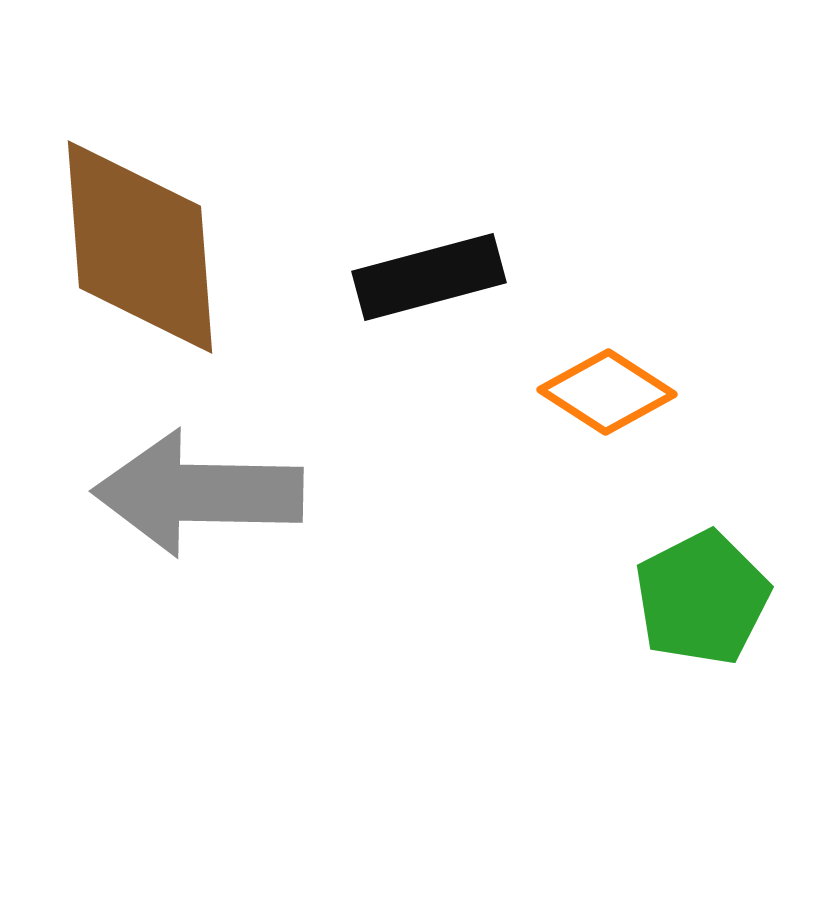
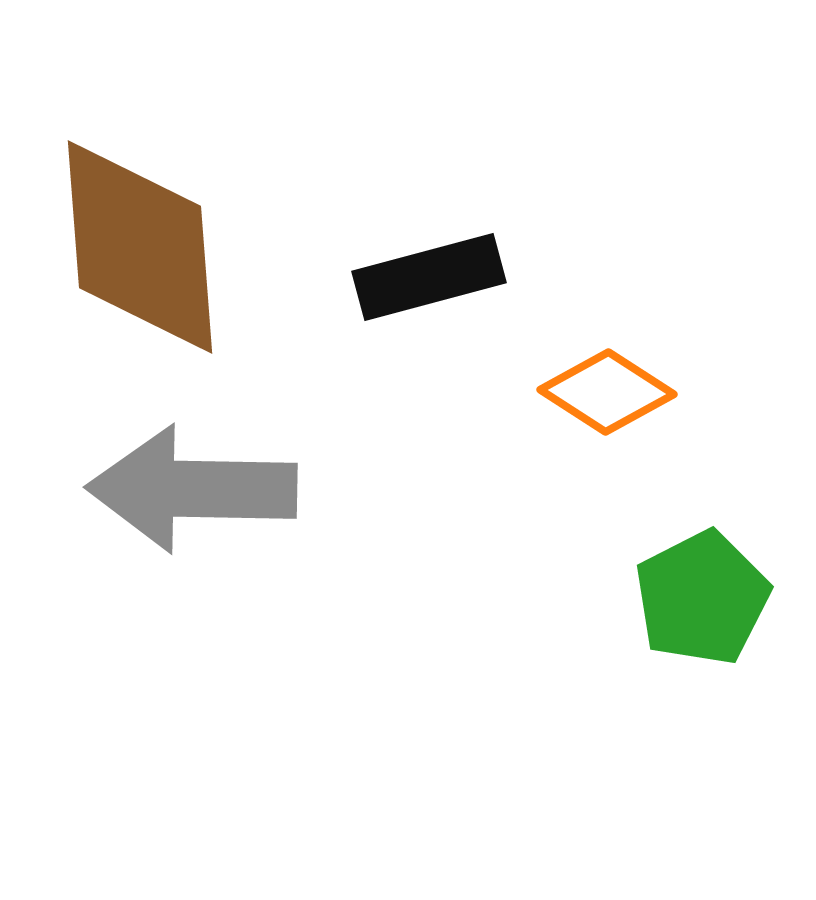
gray arrow: moved 6 px left, 4 px up
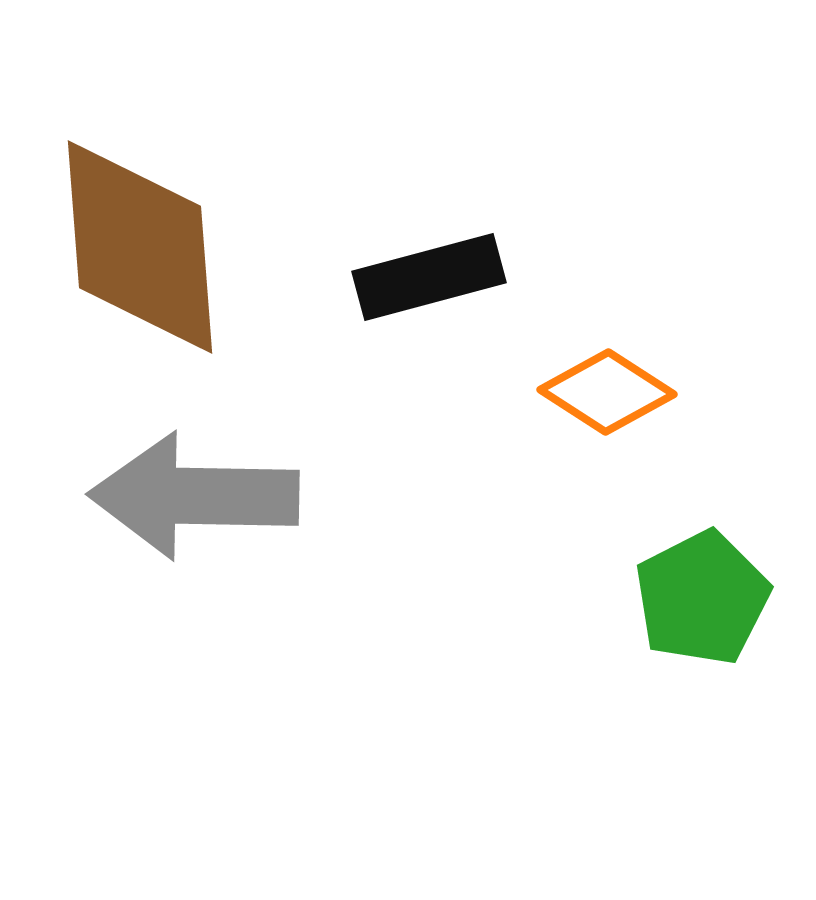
gray arrow: moved 2 px right, 7 px down
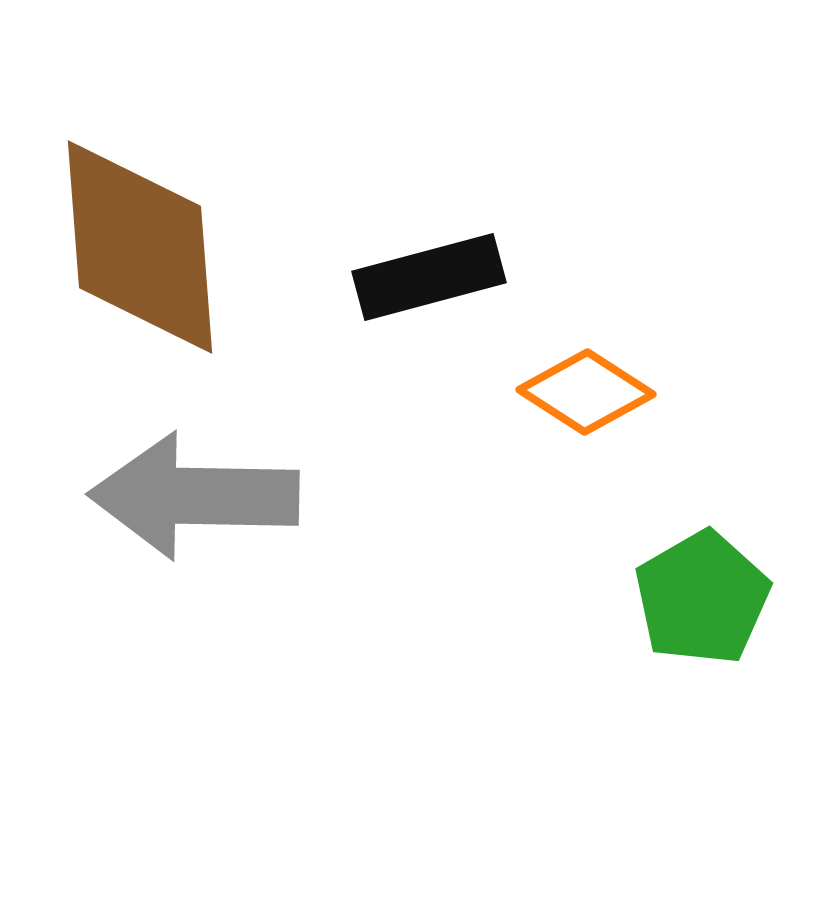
orange diamond: moved 21 px left
green pentagon: rotated 3 degrees counterclockwise
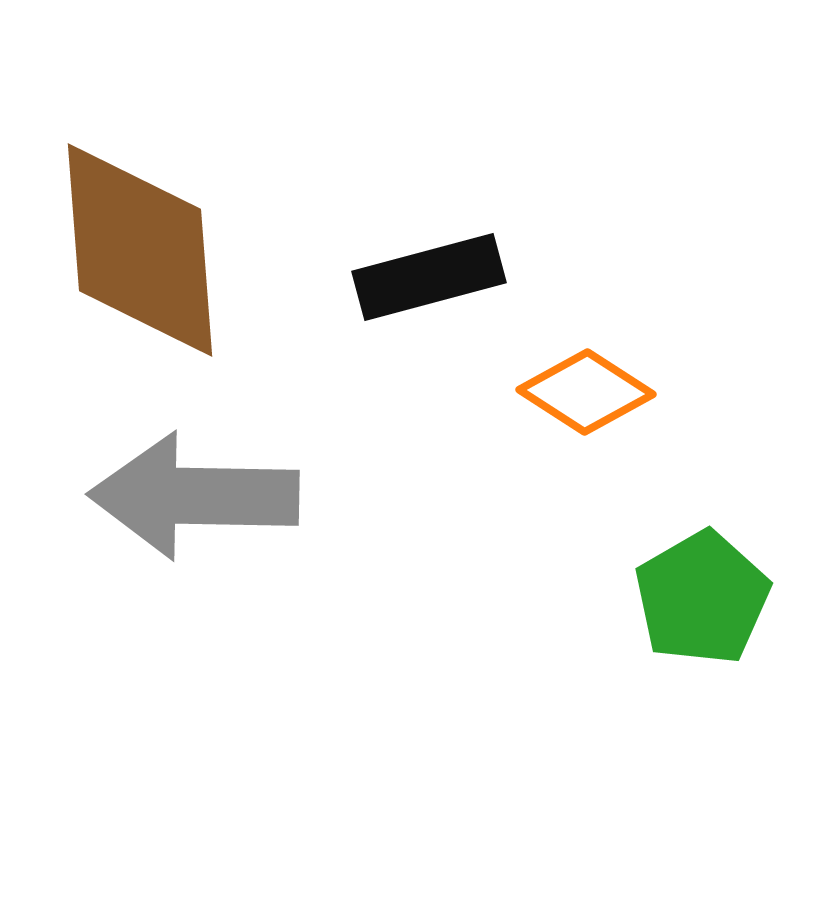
brown diamond: moved 3 px down
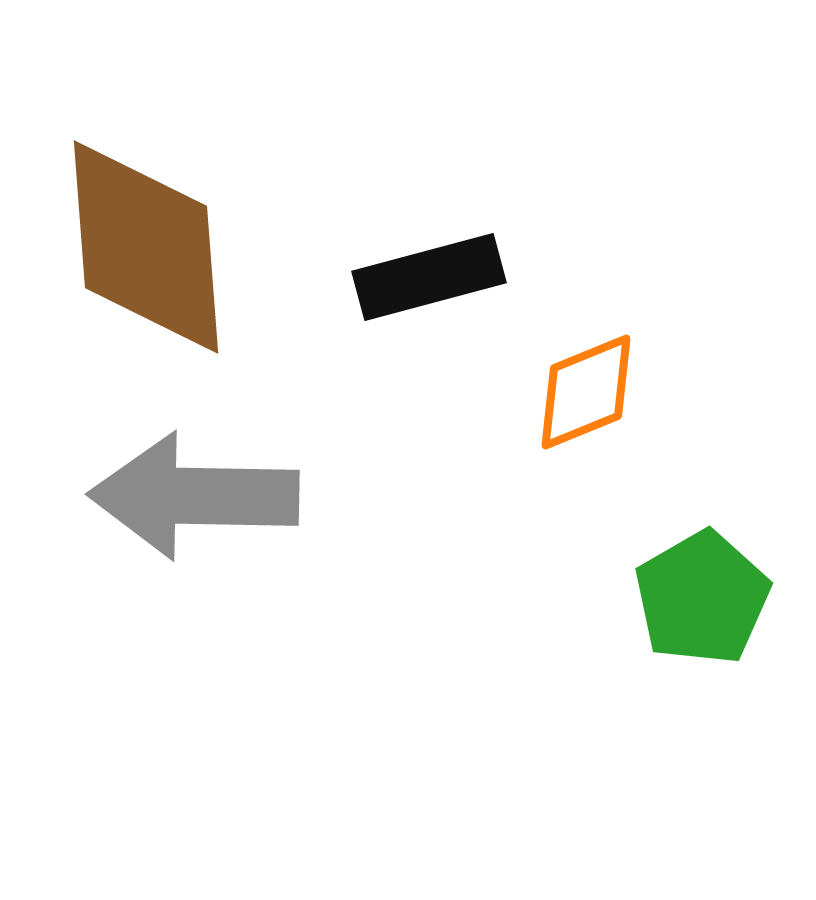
brown diamond: moved 6 px right, 3 px up
orange diamond: rotated 55 degrees counterclockwise
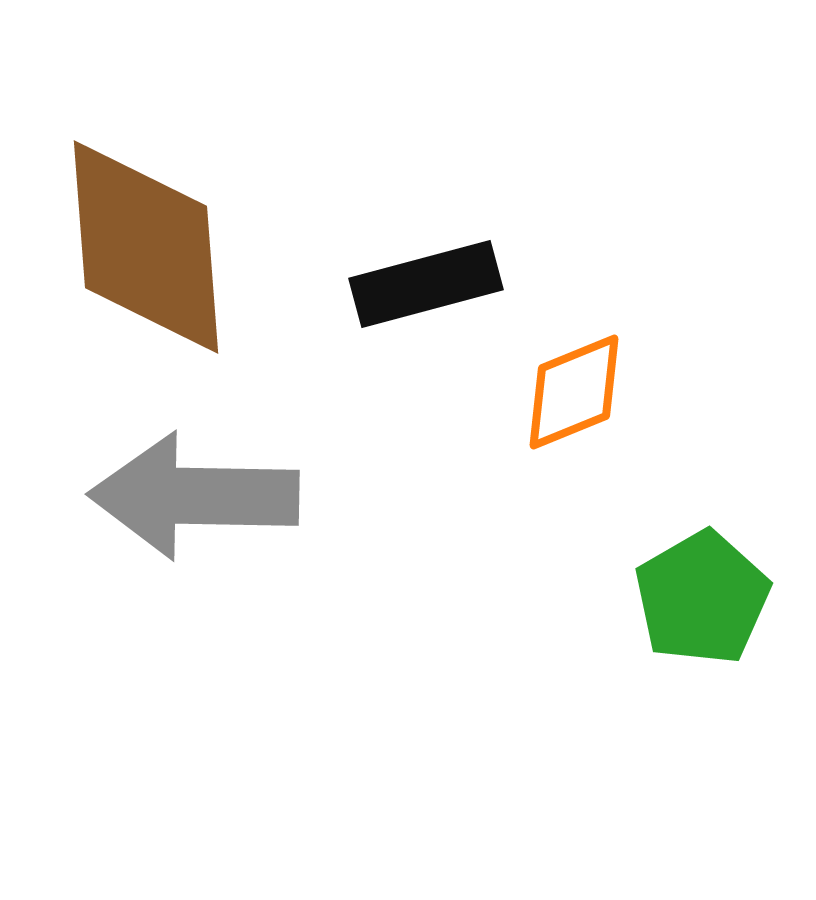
black rectangle: moved 3 px left, 7 px down
orange diamond: moved 12 px left
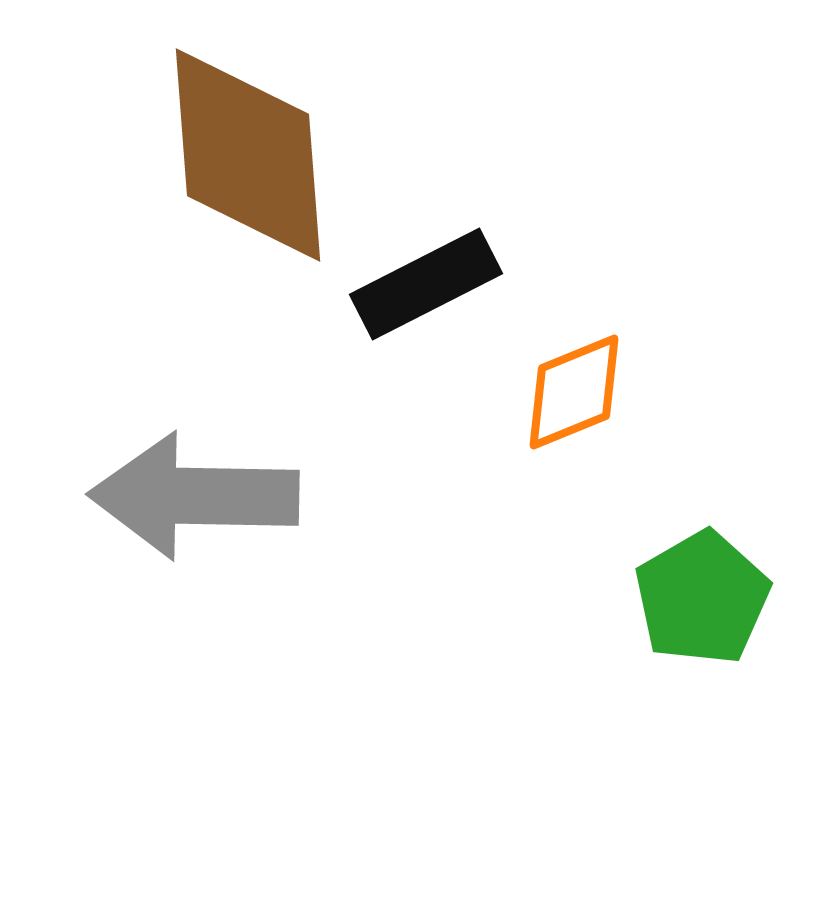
brown diamond: moved 102 px right, 92 px up
black rectangle: rotated 12 degrees counterclockwise
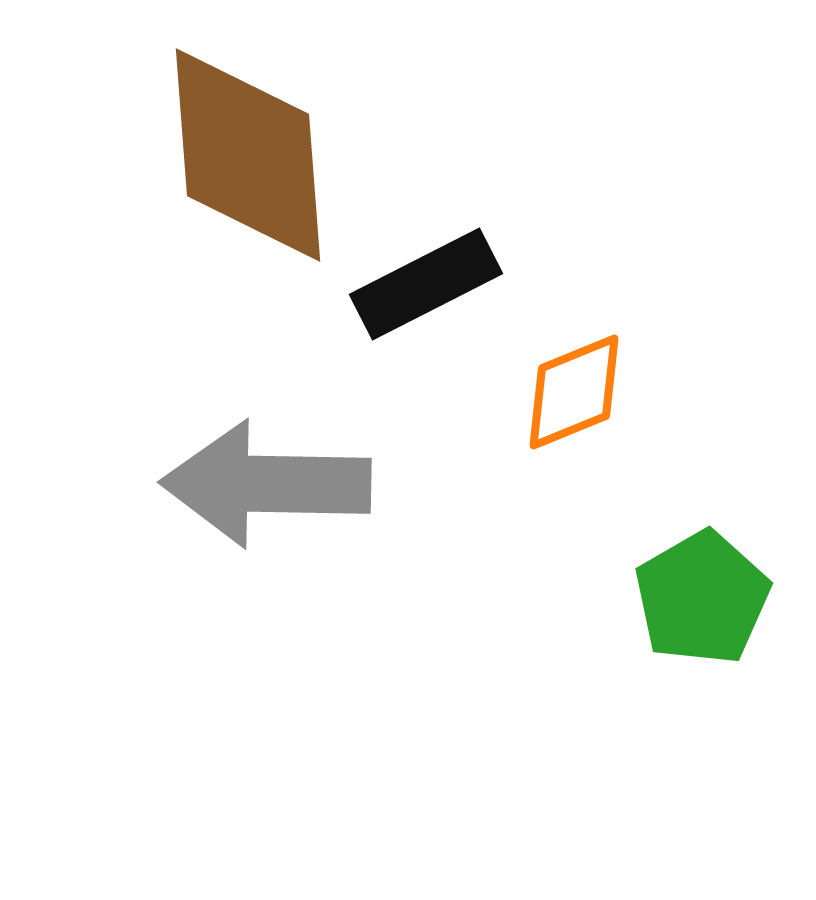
gray arrow: moved 72 px right, 12 px up
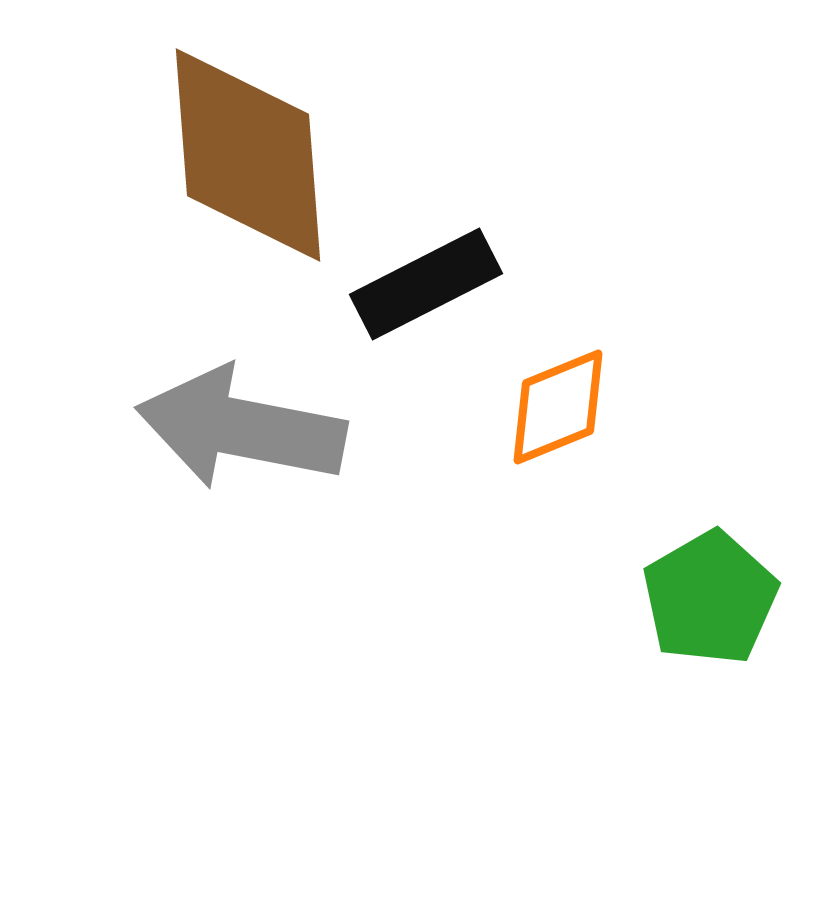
orange diamond: moved 16 px left, 15 px down
gray arrow: moved 25 px left, 56 px up; rotated 10 degrees clockwise
green pentagon: moved 8 px right
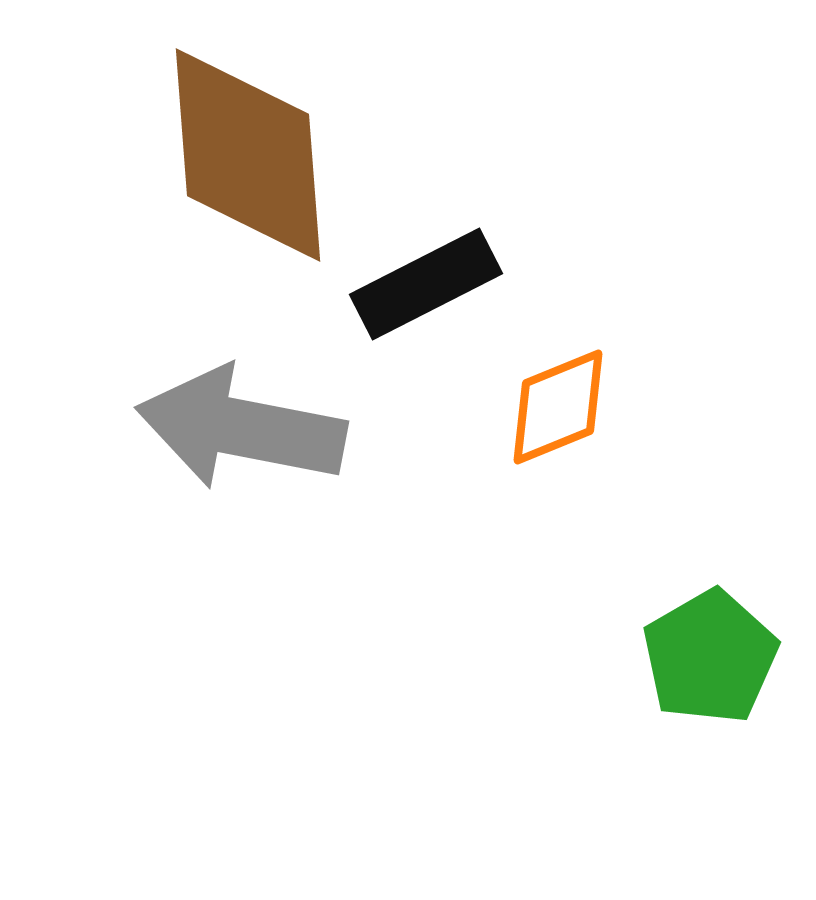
green pentagon: moved 59 px down
